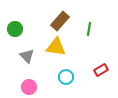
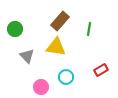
pink circle: moved 12 px right
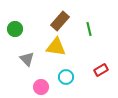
green line: rotated 24 degrees counterclockwise
gray triangle: moved 3 px down
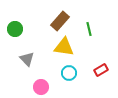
yellow triangle: moved 8 px right
cyan circle: moved 3 px right, 4 px up
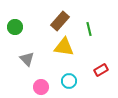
green circle: moved 2 px up
cyan circle: moved 8 px down
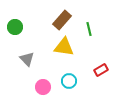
brown rectangle: moved 2 px right, 1 px up
pink circle: moved 2 px right
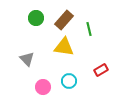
brown rectangle: moved 2 px right
green circle: moved 21 px right, 9 px up
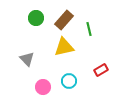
yellow triangle: rotated 20 degrees counterclockwise
